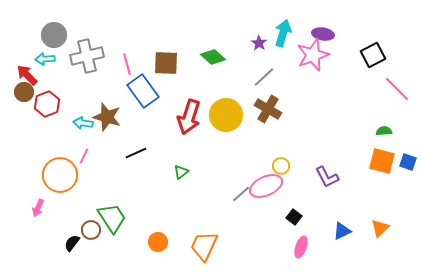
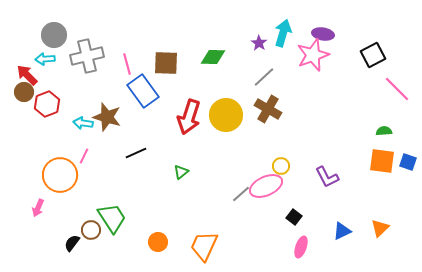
green diamond at (213, 57): rotated 40 degrees counterclockwise
orange square at (382, 161): rotated 8 degrees counterclockwise
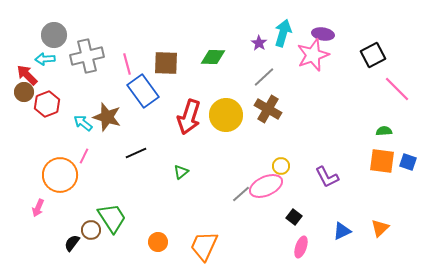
cyan arrow at (83, 123): rotated 30 degrees clockwise
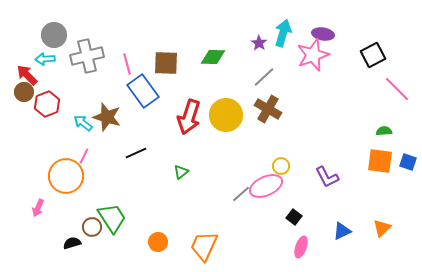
orange square at (382, 161): moved 2 px left
orange circle at (60, 175): moved 6 px right, 1 px down
orange triangle at (380, 228): moved 2 px right
brown circle at (91, 230): moved 1 px right, 3 px up
black semicircle at (72, 243): rotated 36 degrees clockwise
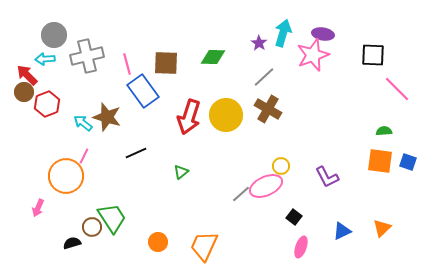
black square at (373, 55): rotated 30 degrees clockwise
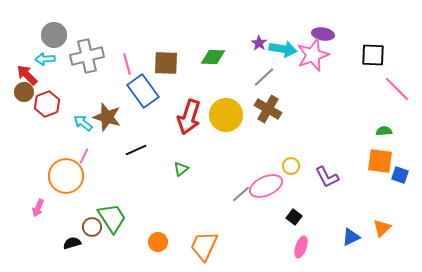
cyan arrow at (283, 33): moved 16 px down; rotated 84 degrees clockwise
black line at (136, 153): moved 3 px up
blue square at (408, 162): moved 8 px left, 13 px down
yellow circle at (281, 166): moved 10 px right
green triangle at (181, 172): moved 3 px up
blue triangle at (342, 231): moved 9 px right, 6 px down
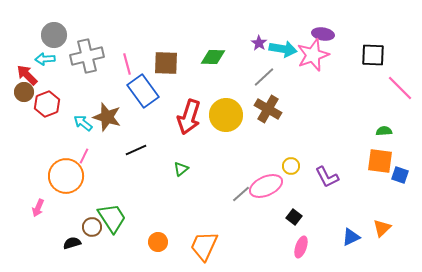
pink line at (397, 89): moved 3 px right, 1 px up
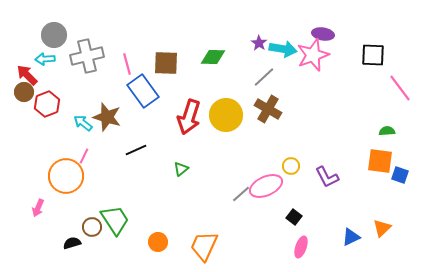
pink line at (400, 88): rotated 8 degrees clockwise
green semicircle at (384, 131): moved 3 px right
green trapezoid at (112, 218): moved 3 px right, 2 px down
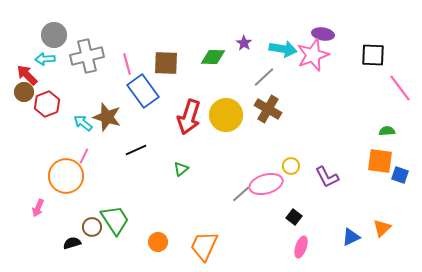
purple star at (259, 43): moved 15 px left
pink ellipse at (266, 186): moved 2 px up; rotated 8 degrees clockwise
